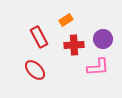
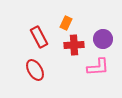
orange rectangle: moved 3 px down; rotated 32 degrees counterclockwise
red ellipse: rotated 15 degrees clockwise
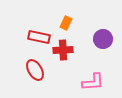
red rectangle: rotated 50 degrees counterclockwise
red cross: moved 11 px left, 5 px down
pink L-shape: moved 5 px left, 15 px down
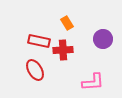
orange rectangle: moved 1 px right; rotated 56 degrees counterclockwise
red rectangle: moved 4 px down
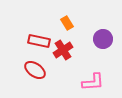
red cross: rotated 30 degrees counterclockwise
red ellipse: rotated 25 degrees counterclockwise
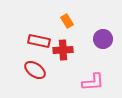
orange rectangle: moved 2 px up
red cross: rotated 30 degrees clockwise
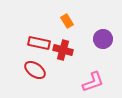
red rectangle: moved 2 px down
red cross: rotated 18 degrees clockwise
pink L-shape: rotated 15 degrees counterclockwise
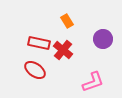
red cross: rotated 24 degrees clockwise
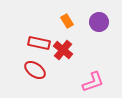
purple circle: moved 4 px left, 17 px up
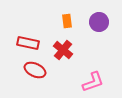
orange rectangle: rotated 24 degrees clockwise
red rectangle: moved 11 px left
red ellipse: rotated 10 degrees counterclockwise
